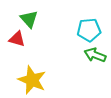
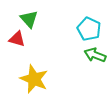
cyan pentagon: moved 1 px up; rotated 30 degrees clockwise
yellow star: moved 2 px right, 1 px up
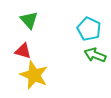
green triangle: moved 1 px down
red triangle: moved 6 px right, 12 px down
yellow star: moved 4 px up
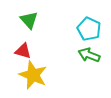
green arrow: moved 6 px left
yellow star: moved 1 px left
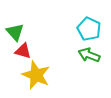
green triangle: moved 14 px left, 12 px down
yellow star: moved 3 px right
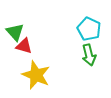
red triangle: moved 1 px right, 5 px up
green arrow: rotated 125 degrees counterclockwise
